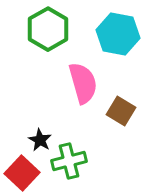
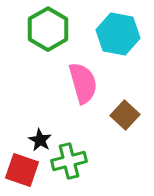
brown square: moved 4 px right, 4 px down; rotated 12 degrees clockwise
red square: moved 3 px up; rotated 24 degrees counterclockwise
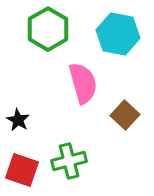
black star: moved 22 px left, 20 px up
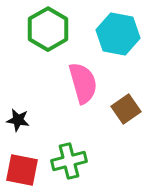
brown square: moved 1 px right, 6 px up; rotated 12 degrees clockwise
black star: rotated 20 degrees counterclockwise
red square: rotated 8 degrees counterclockwise
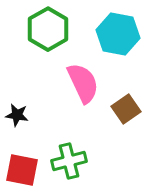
pink semicircle: rotated 9 degrees counterclockwise
black star: moved 1 px left, 5 px up
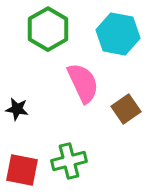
black star: moved 6 px up
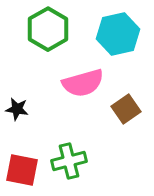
cyan hexagon: rotated 24 degrees counterclockwise
pink semicircle: rotated 99 degrees clockwise
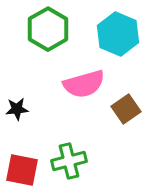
cyan hexagon: rotated 24 degrees counterclockwise
pink semicircle: moved 1 px right, 1 px down
black star: rotated 15 degrees counterclockwise
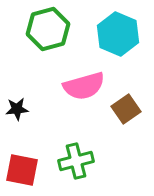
green hexagon: rotated 15 degrees clockwise
pink semicircle: moved 2 px down
green cross: moved 7 px right
